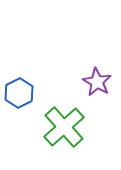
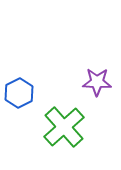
purple star: rotated 28 degrees counterclockwise
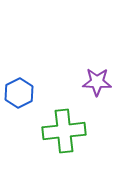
green cross: moved 4 px down; rotated 36 degrees clockwise
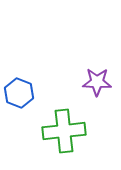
blue hexagon: rotated 12 degrees counterclockwise
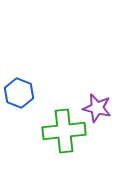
purple star: moved 26 px down; rotated 12 degrees clockwise
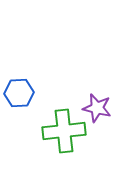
blue hexagon: rotated 24 degrees counterclockwise
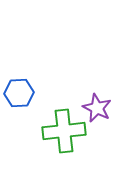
purple star: rotated 12 degrees clockwise
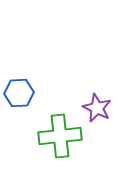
green cross: moved 4 px left, 5 px down
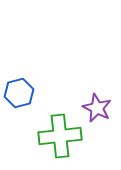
blue hexagon: rotated 12 degrees counterclockwise
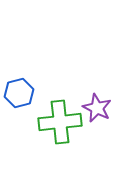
green cross: moved 14 px up
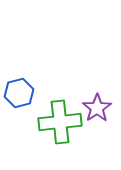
purple star: rotated 12 degrees clockwise
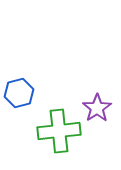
green cross: moved 1 px left, 9 px down
